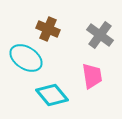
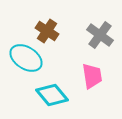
brown cross: moved 1 px left, 2 px down; rotated 10 degrees clockwise
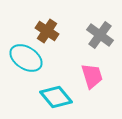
pink trapezoid: rotated 8 degrees counterclockwise
cyan diamond: moved 4 px right, 2 px down
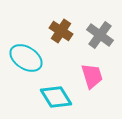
brown cross: moved 14 px right
cyan diamond: rotated 8 degrees clockwise
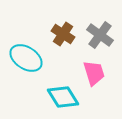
brown cross: moved 2 px right, 3 px down
pink trapezoid: moved 2 px right, 3 px up
cyan diamond: moved 7 px right
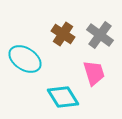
cyan ellipse: moved 1 px left, 1 px down
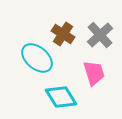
gray cross: rotated 12 degrees clockwise
cyan ellipse: moved 12 px right, 1 px up; rotated 8 degrees clockwise
cyan diamond: moved 2 px left
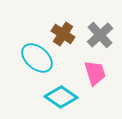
pink trapezoid: moved 1 px right
cyan diamond: rotated 24 degrees counterclockwise
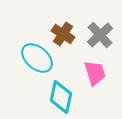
cyan diamond: rotated 68 degrees clockwise
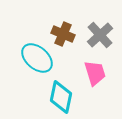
brown cross: rotated 10 degrees counterclockwise
